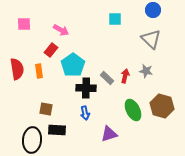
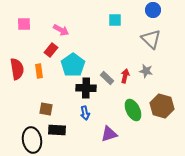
cyan square: moved 1 px down
black ellipse: rotated 15 degrees counterclockwise
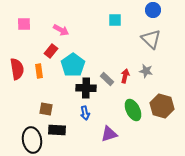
red rectangle: moved 1 px down
gray rectangle: moved 1 px down
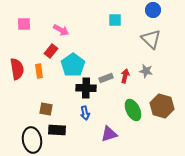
gray rectangle: moved 1 px left, 1 px up; rotated 64 degrees counterclockwise
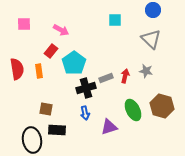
cyan pentagon: moved 1 px right, 2 px up
black cross: rotated 18 degrees counterclockwise
purple triangle: moved 7 px up
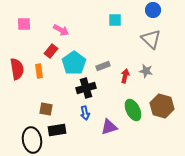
gray rectangle: moved 3 px left, 12 px up
black rectangle: rotated 12 degrees counterclockwise
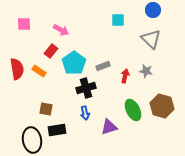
cyan square: moved 3 px right
orange rectangle: rotated 48 degrees counterclockwise
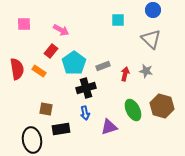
red arrow: moved 2 px up
black rectangle: moved 4 px right, 1 px up
